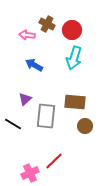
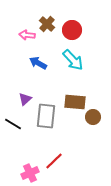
brown cross: rotated 14 degrees clockwise
cyan arrow: moved 1 px left, 2 px down; rotated 60 degrees counterclockwise
blue arrow: moved 4 px right, 2 px up
brown circle: moved 8 px right, 9 px up
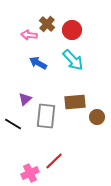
pink arrow: moved 2 px right
brown rectangle: rotated 10 degrees counterclockwise
brown circle: moved 4 px right
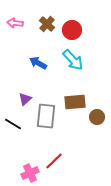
pink arrow: moved 14 px left, 12 px up
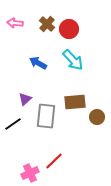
red circle: moved 3 px left, 1 px up
black line: rotated 66 degrees counterclockwise
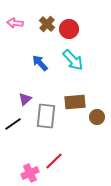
blue arrow: moved 2 px right; rotated 18 degrees clockwise
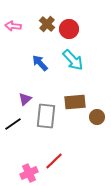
pink arrow: moved 2 px left, 3 px down
pink cross: moved 1 px left
